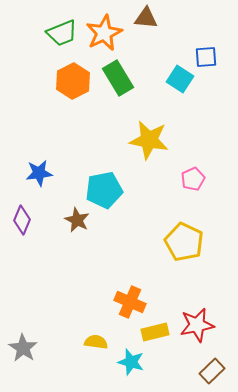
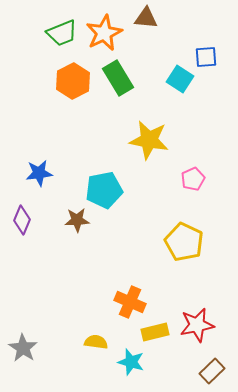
brown star: rotated 30 degrees counterclockwise
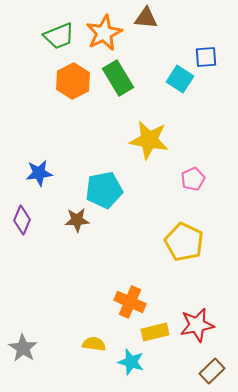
green trapezoid: moved 3 px left, 3 px down
yellow semicircle: moved 2 px left, 2 px down
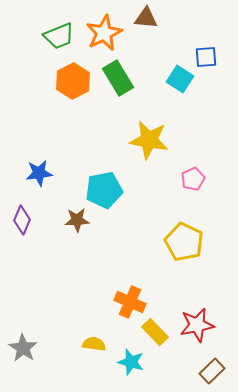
yellow rectangle: rotated 60 degrees clockwise
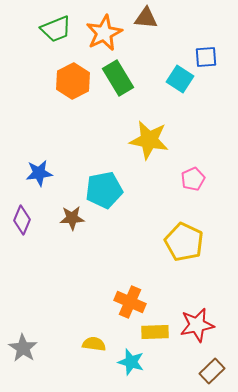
green trapezoid: moved 3 px left, 7 px up
brown star: moved 5 px left, 2 px up
yellow rectangle: rotated 48 degrees counterclockwise
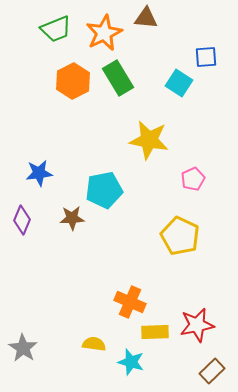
cyan square: moved 1 px left, 4 px down
yellow pentagon: moved 4 px left, 6 px up
